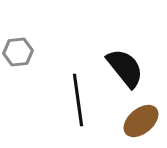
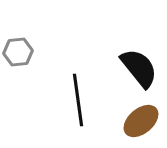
black semicircle: moved 14 px right
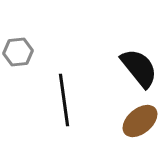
black line: moved 14 px left
brown ellipse: moved 1 px left
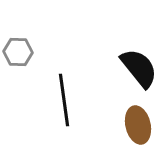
gray hexagon: rotated 8 degrees clockwise
brown ellipse: moved 2 px left, 4 px down; rotated 63 degrees counterclockwise
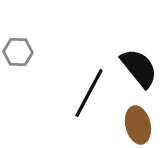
black line: moved 25 px right, 7 px up; rotated 36 degrees clockwise
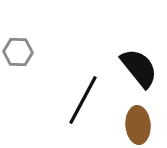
black line: moved 6 px left, 7 px down
brown ellipse: rotated 9 degrees clockwise
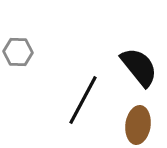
black semicircle: moved 1 px up
brown ellipse: rotated 12 degrees clockwise
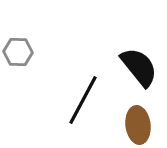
brown ellipse: rotated 15 degrees counterclockwise
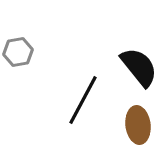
gray hexagon: rotated 12 degrees counterclockwise
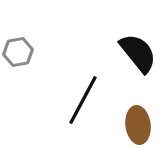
black semicircle: moved 1 px left, 14 px up
